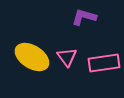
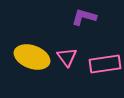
yellow ellipse: rotated 12 degrees counterclockwise
pink rectangle: moved 1 px right, 1 px down
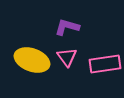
purple L-shape: moved 17 px left, 10 px down
yellow ellipse: moved 3 px down
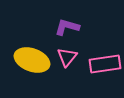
pink triangle: rotated 15 degrees clockwise
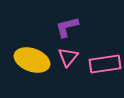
purple L-shape: rotated 30 degrees counterclockwise
pink triangle: moved 1 px right
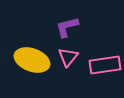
pink rectangle: moved 1 px down
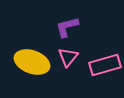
yellow ellipse: moved 2 px down
pink rectangle: rotated 8 degrees counterclockwise
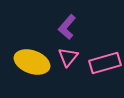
purple L-shape: rotated 35 degrees counterclockwise
pink rectangle: moved 2 px up
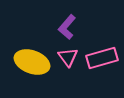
pink triangle: rotated 15 degrees counterclockwise
pink rectangle: moved 3 px left, 5 px up
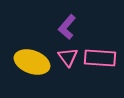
pink rectangle: moved 2 px left; rotated 20 degrees clockwise
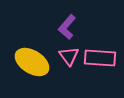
pink triangle: moved 1 px right, 1 px up
yellow ellipse: rotated 12 degrees clockwise
